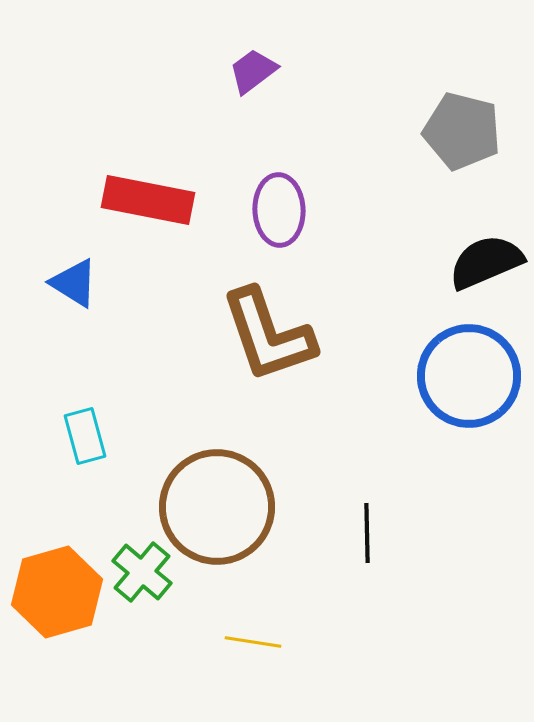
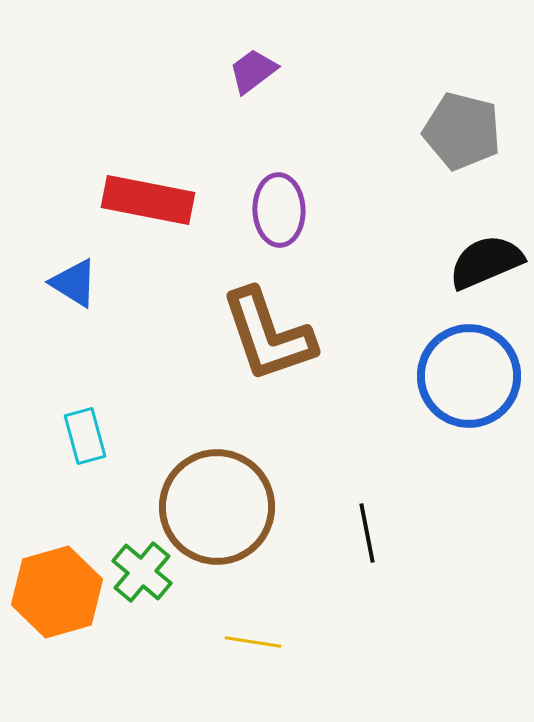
black line: rotated 10 degrees counterclockwise
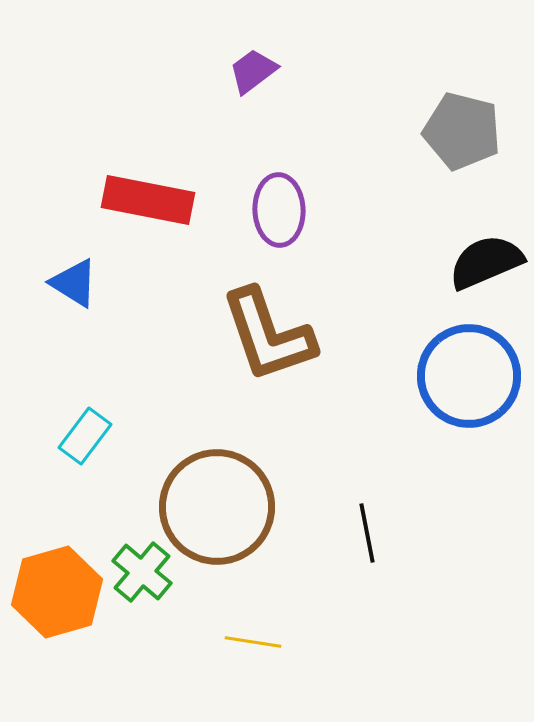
cyan rectangle: rotated 52 degrees clockwise
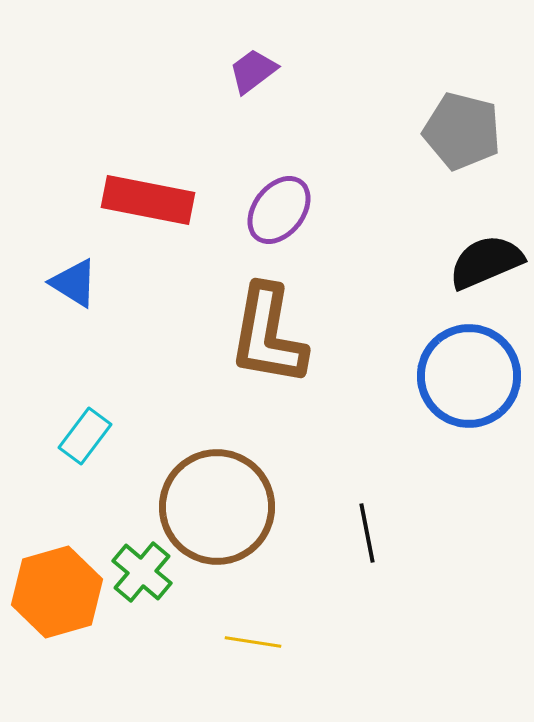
purple ellipse: rotated 40 degrees clockwise
brown L-shape: rotated 29 degrees clockwise
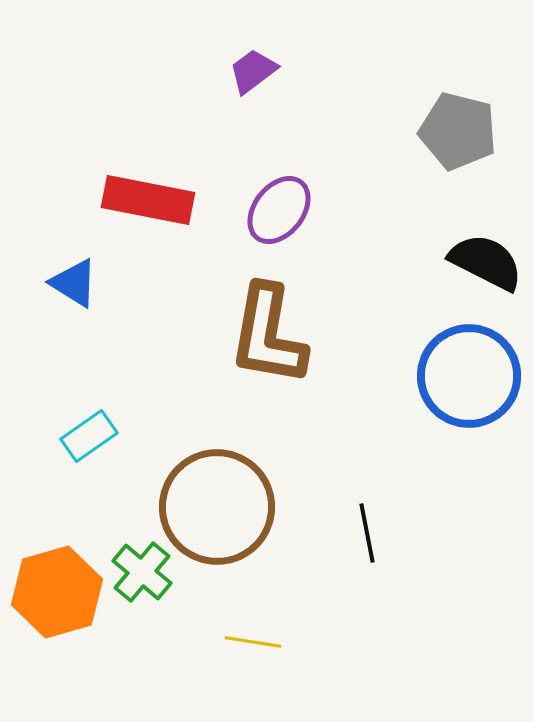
gray pentagon: moved 4 px left
black semicircle: rotated 50 degrees clockwise
cyan rectangle: moved 4 px right; rotated 18 degrees clockwise
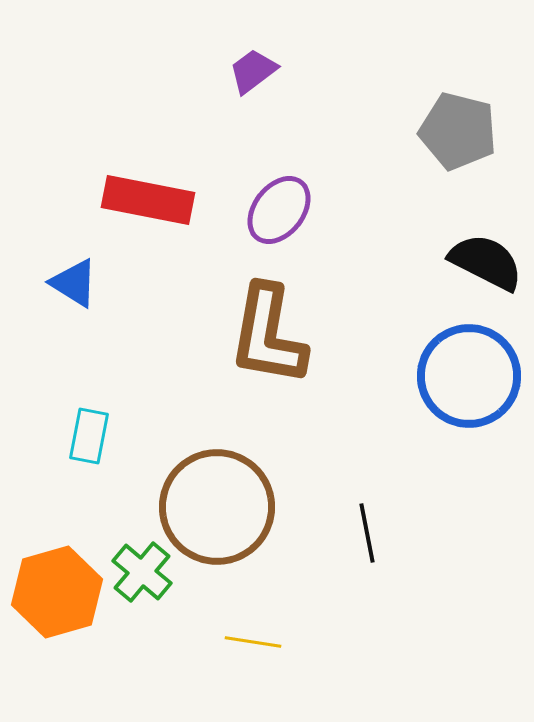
cyan rectangle: rotated 44 degrees counterclockwise
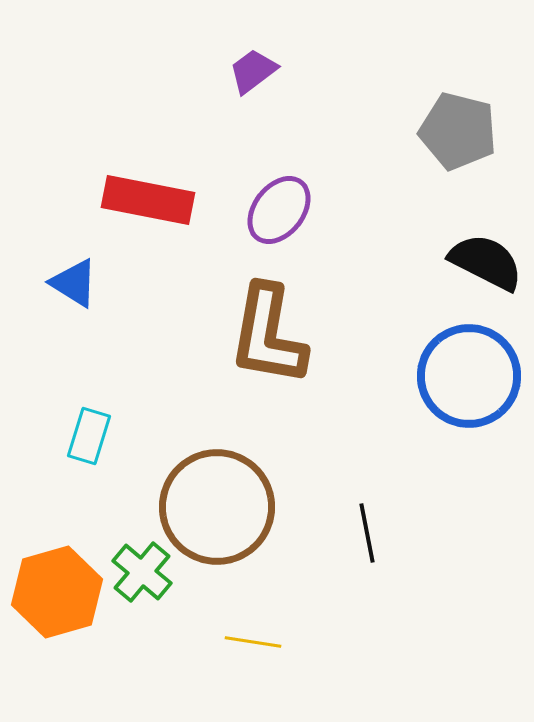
cyan rectangle: rotated 6 degrees clockwise
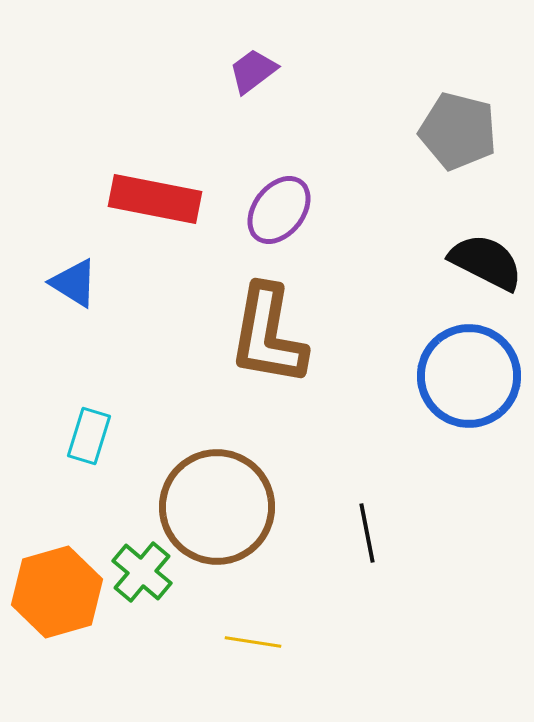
red rectangle: moved 7 px right, 1 px up
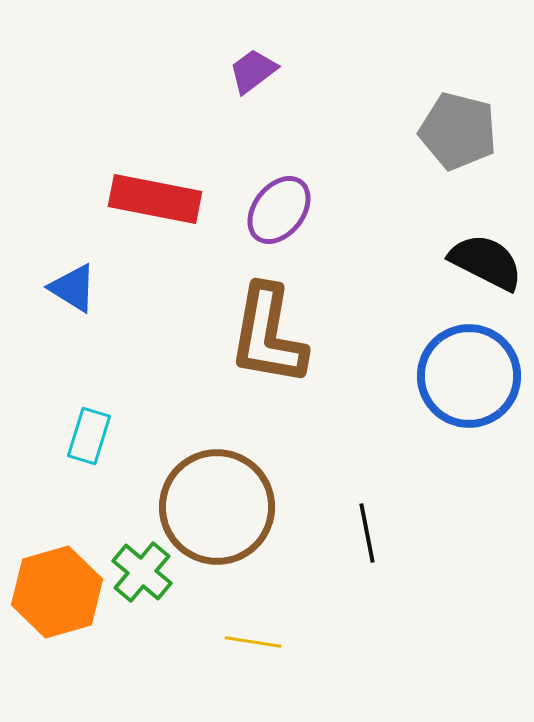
blue triangle: moved 1 px left, 5 px down
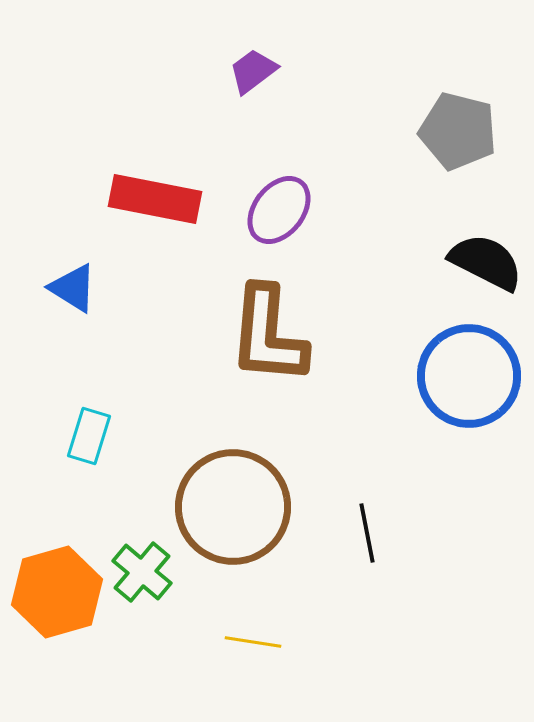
brown L-shape: rotated 5 degrees counterclockwise
brown circle: moved 16 px right
